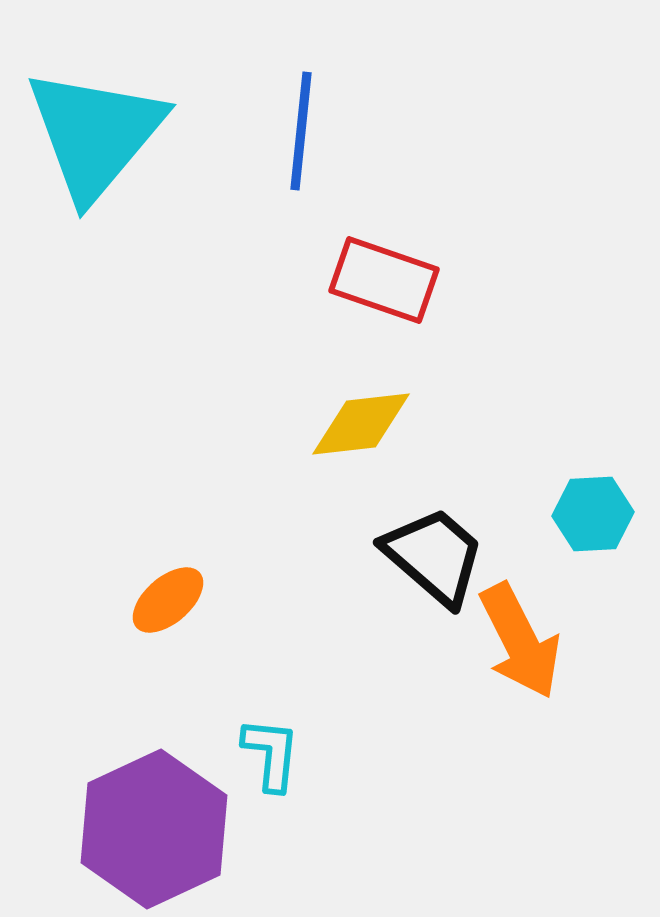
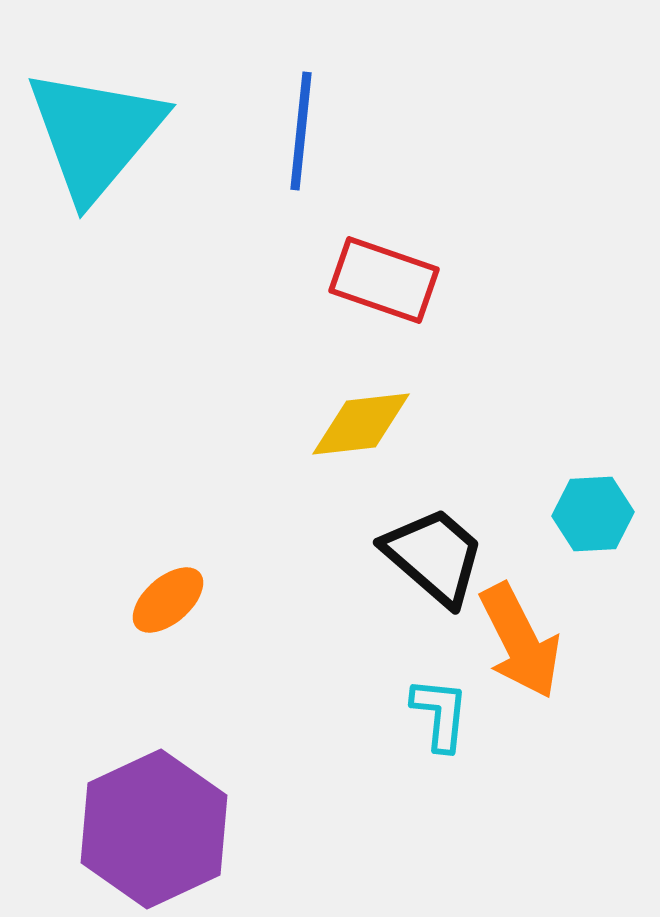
cyan L-shape: moved 169 px right, 40 px up
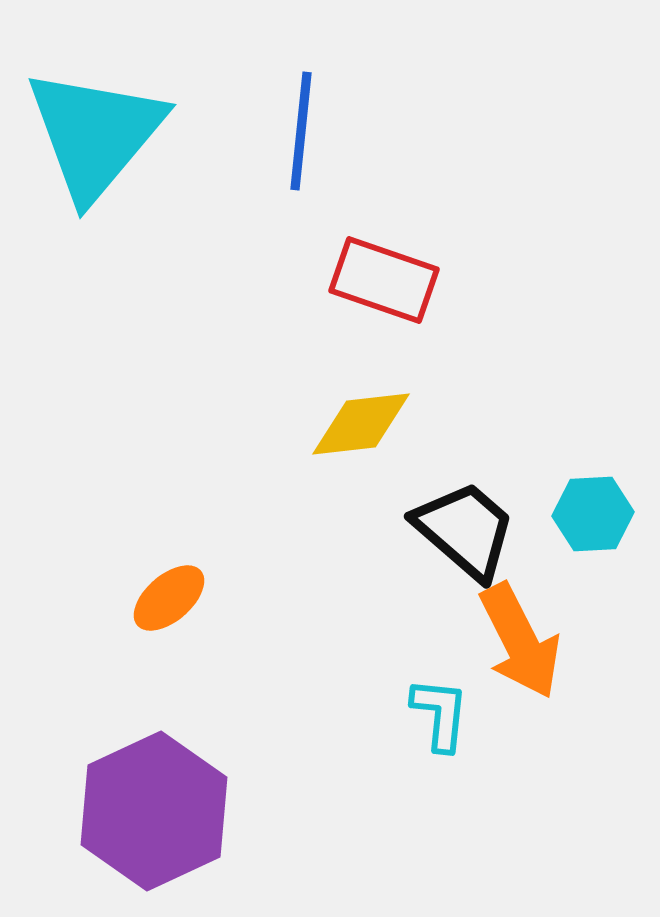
black trapezoid: moved 31 px right, 26 px up
orange ellipse: moved 1 px right, 2 px up
purple hexagon: moved 18 px up
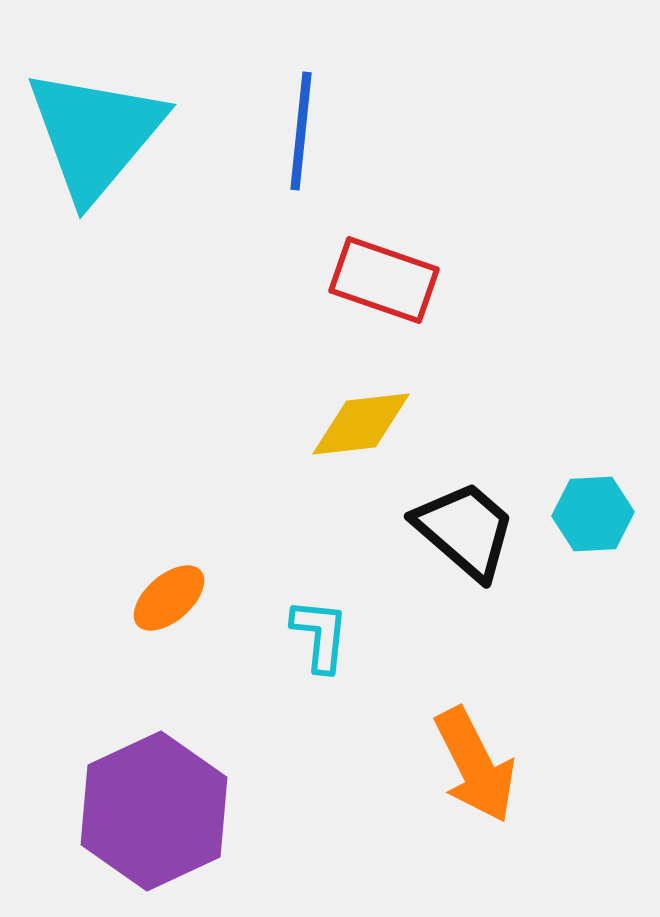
orange arrow: moved 45 px left, 124 px down
cyan L-shape: moved 120 px left, 79 px up
